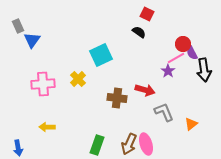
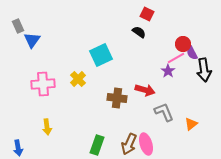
yellow arrow: rotated 98 degrees counterclockwise
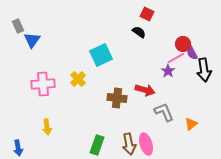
brown arrow: rotated 35 degrees counterclockwise
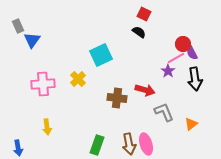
red square: moved 3 px left
black arrow: moved 9 px left, 9 px down
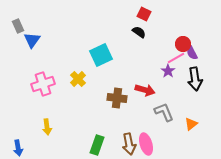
pink cross: rotated 15 degrees counterclockwise
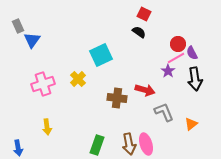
red circle: moved 5 px left
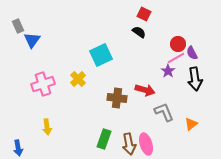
green rectangle: moved 7 px right, 6 px up
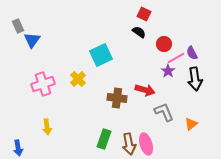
red circle: moved 14 px left
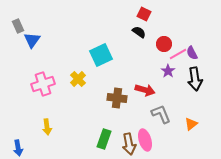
pink line: moved 2 px right, 4 px up
gray L-shape: moved 3 px left, 2 px down
pink ellipse: moved 1 px left, 4 px up
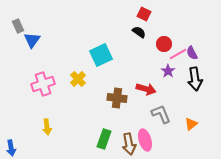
red arrow: moved 1 px right, 1 px up
blue arrow: moved 7 px left
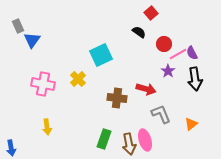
red square: moved 7 px right, 1 px up; rotated 24 degrees clockwise
pink cross: rotated 30 degrees clockwise
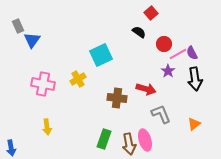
yellow cross: rotated 14 degrees clockwise
orange triangle: moved 3 px right
